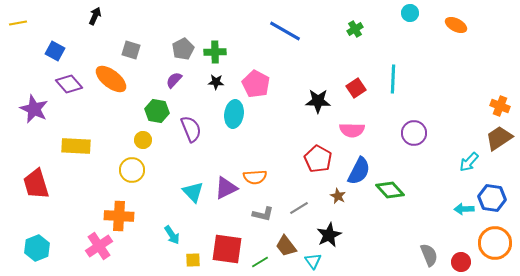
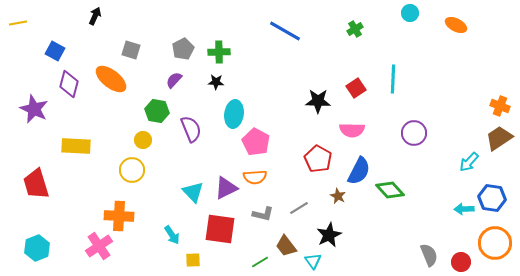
green cross at (215, 52): moved 4 px right
purple diamond at (69, 84): rotated 56 degrees clockwise
pink pentagon at (256, 84): moved 58 px down
red square at (227, 249): moved 7 px left, 20 px up
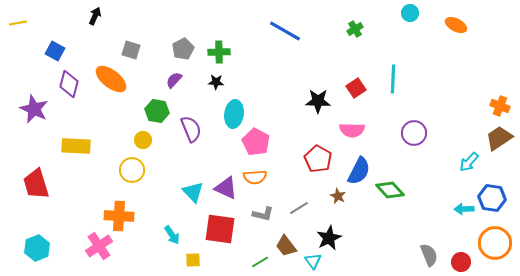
purple triangle at (226, 188): rotated 50 degrees clockwise
black star at (329, 235): moved 3 px down
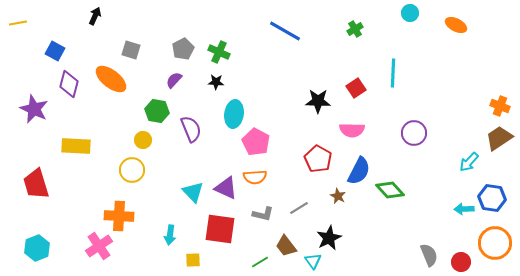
green cross at (219, 52): rotated 25 degrees clockwise
cyan line at (393, 79): moved 6 px up
cyan arrow at (172, 235): moved 2 px left; rotated 42 degrees clockwise
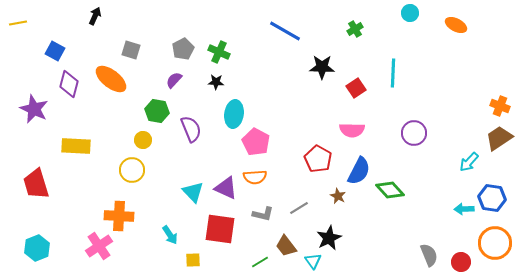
black star at (318, 101): moved 4 px right, 34 px up
cyan arrow at (170, 235): rotated 42 degrees counterclockwise
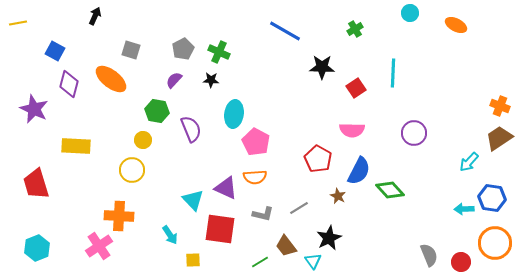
black star at (216, 82): moved 5 px left, 2 px up
cyan triangle at (193, 192): moved 8 px down
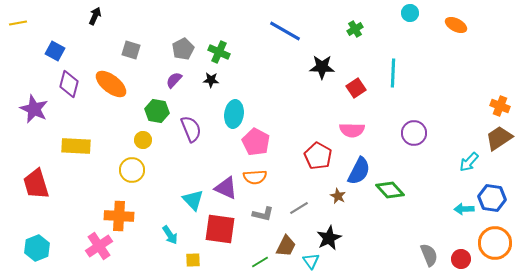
orange ellipse at (111, 79): moved 5 px down
red pentagon at (318, 159): moved 3 px up
brown trapezoid at (286, 246): rotated 115 degrees counterclockwise
cyan triangle at (313, 261): moved 2 px left
red circle at (461, 262): moved 3 px up
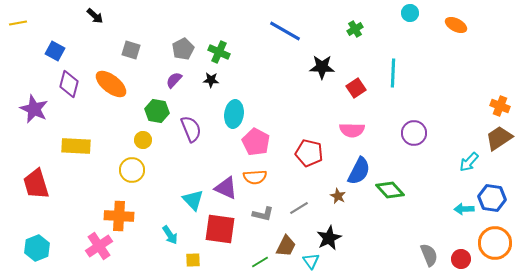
black arrow at (95, 16): rotated 108 degrees clockwise
red pentagon at (318, 156): moved 9 px left, 3 px up; rotated 16 degrees counterclockwise
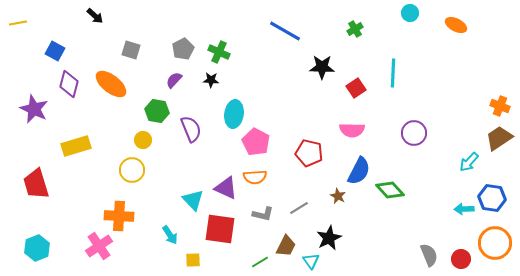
yellow rectangle at (76, 146): rotated 20 degrees counterclockwise
